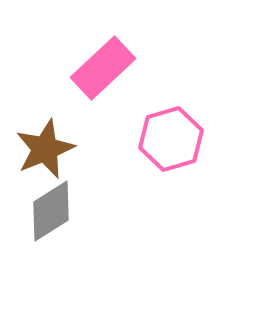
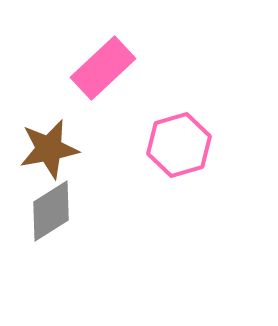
pink hexagon: moved 8 px right, 6 px down
brown star: moved 4 px right; rotated 12 degrees clockwise
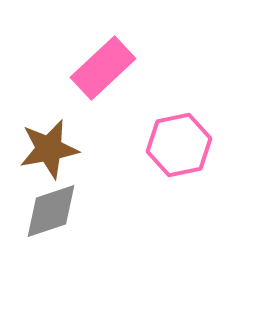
pink hexagon: rotated 4 degrees clockwise
gray diamond: rotated 14 degrees clockwise
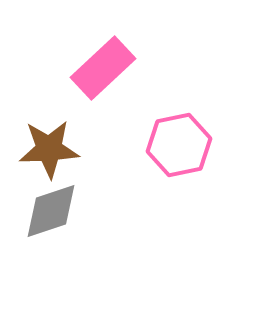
brown star: rotated 8 degrees clockwise
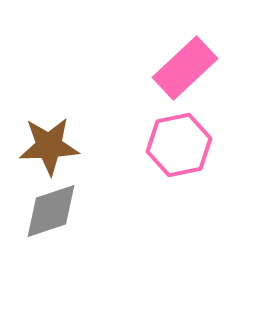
pink rectangle: moved 82 px right
brown star: moved 3 px up
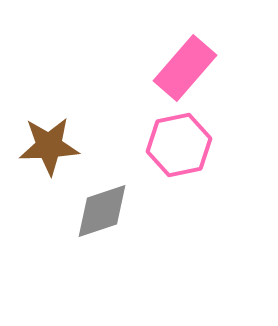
pink rectangle: rotated 6 degrees counterclockwise
gray diamond: moved 51 px right
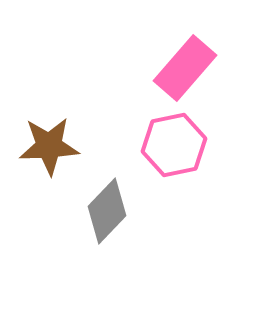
pink hexagon: moved 5 px left
gray diamond: moved 5 px right; rotated 28 degrees counterclockwise
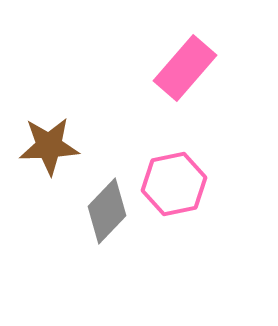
pink hexagon: moved 39 px down
